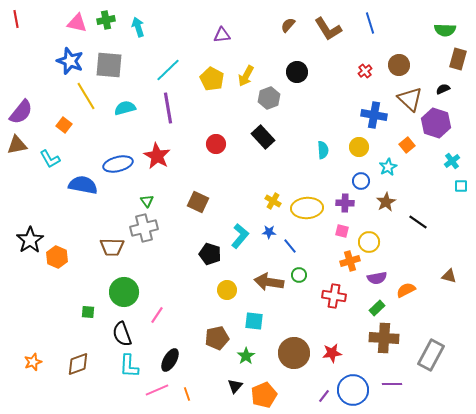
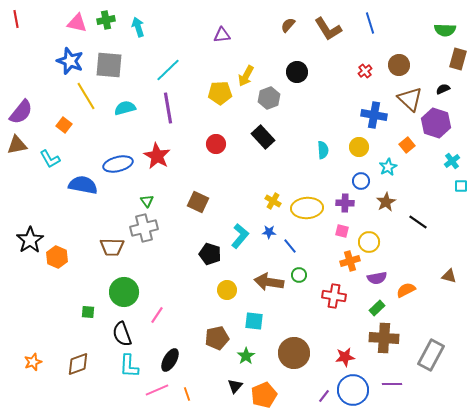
yellow pentagon at (212, 79): moved 8 px right, 14 px down; rotated 30 degrees counterclockwise
red star at (332, 353): moved 13 px right, 4 px down
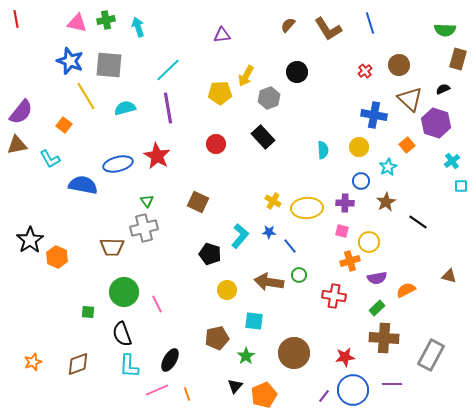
pink line at (157, 315): moved 11 px up; rotated 60 degrees counterclockwise
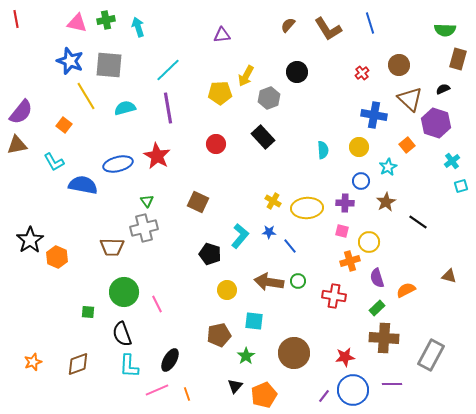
red cross at (365, 71): moved 3 px left, 2 px down
cyan L-shape at (50, 159): moved 4 px right, 3 px down
cyan square at (461, 186): rotated 16 degrees counterclockwise
green circle at (299, 275): moved 1 px left, 6 px down
purple semicircle at (377, 278): rotated 84 degrees clockwise
brown pentagon at (217, 338): moved 2 px right, 3 px up
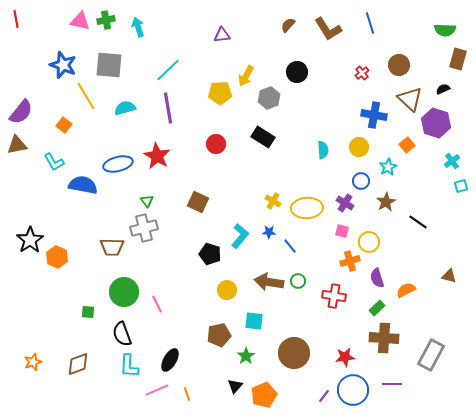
pink triangle at (77, 23): moved 3 px right, 2 px up
blue star at (70, 61): moved 7 px left, 4 px down
black rectangle at (263, 137): rotated 15 degrees counterclockwise
purple cross at (345, 203): rotated 30 degrees clockwise
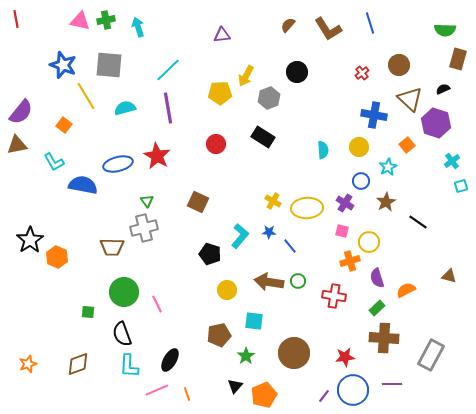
orange star at (33, 362): moved 5 px left, 2 px down
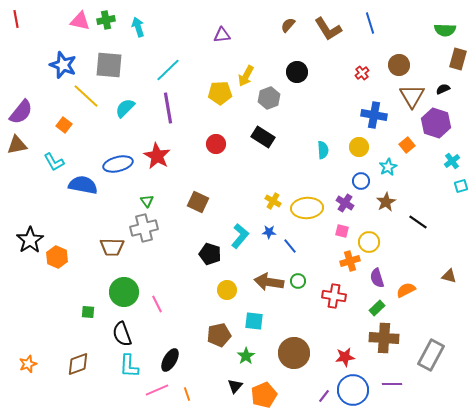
yellow line at (86, 96): rotated 16 degrees counterclockwise
brown triangle at (410, 99): moved 2 px right, 3 px up; rotated 16 degrees clockwise
cyan semicircle at (125, 108): rotated 30 degrees counterclockwise
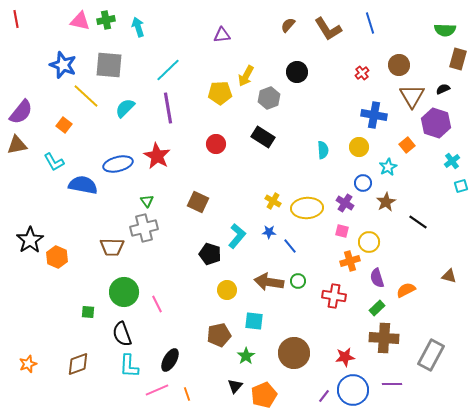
blue circle at (361, 181): moved 2 px right, 2 px down
cyan L-shape at (240, 236): moved 3 px left
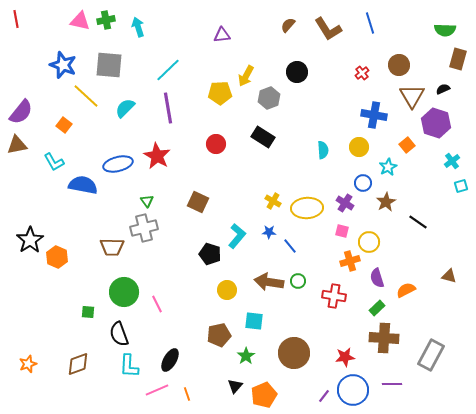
black semicircle at (122, 334): moved 3 px left
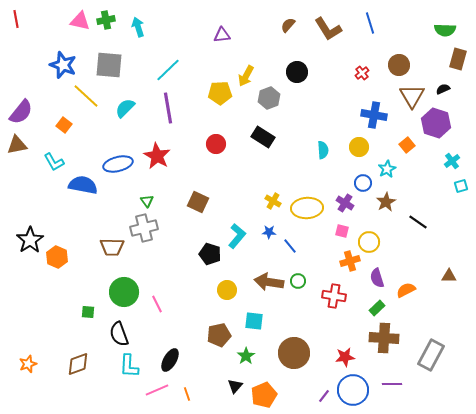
cyan star at (388, 167): moved 1 px left, 2 px down
brown triangle at (449, 276): rotated 14 degrees counterclockwise
